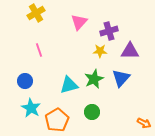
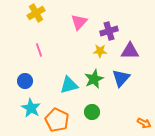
orange pentagon: rotated 15 degrees counterclockwise
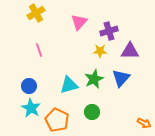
blue circle: moved 4 px right, 5 px down
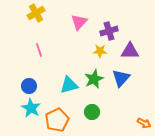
orange pentagon: rotated 20 degrees clockwise
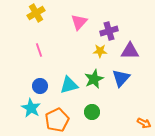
blue circle: moved 11 px right
